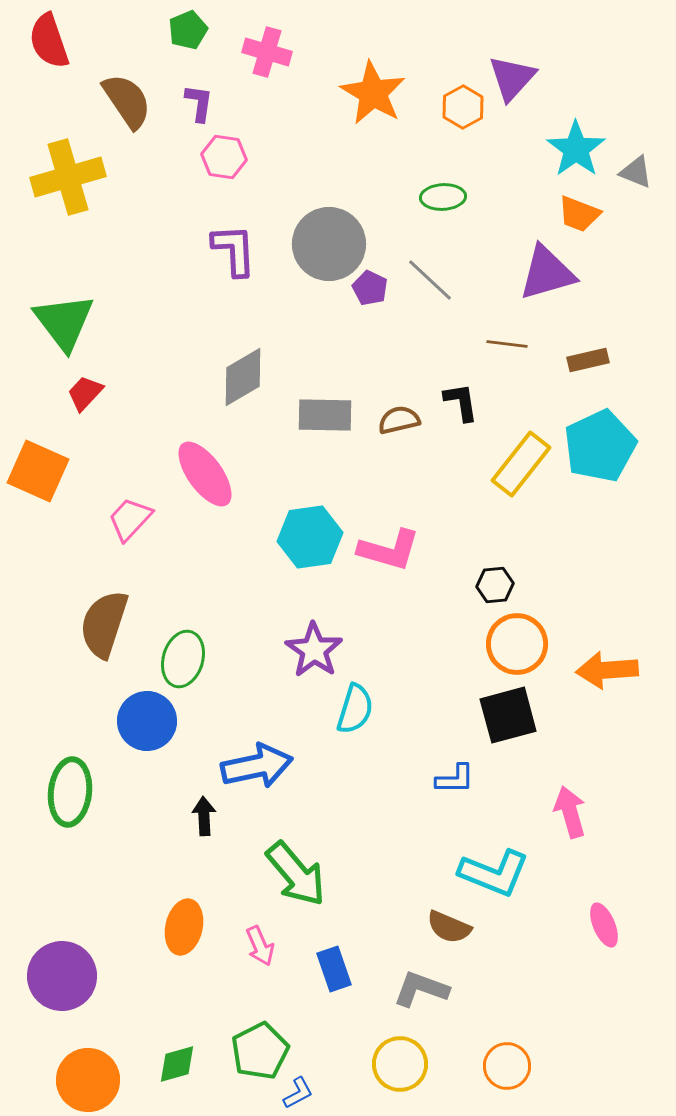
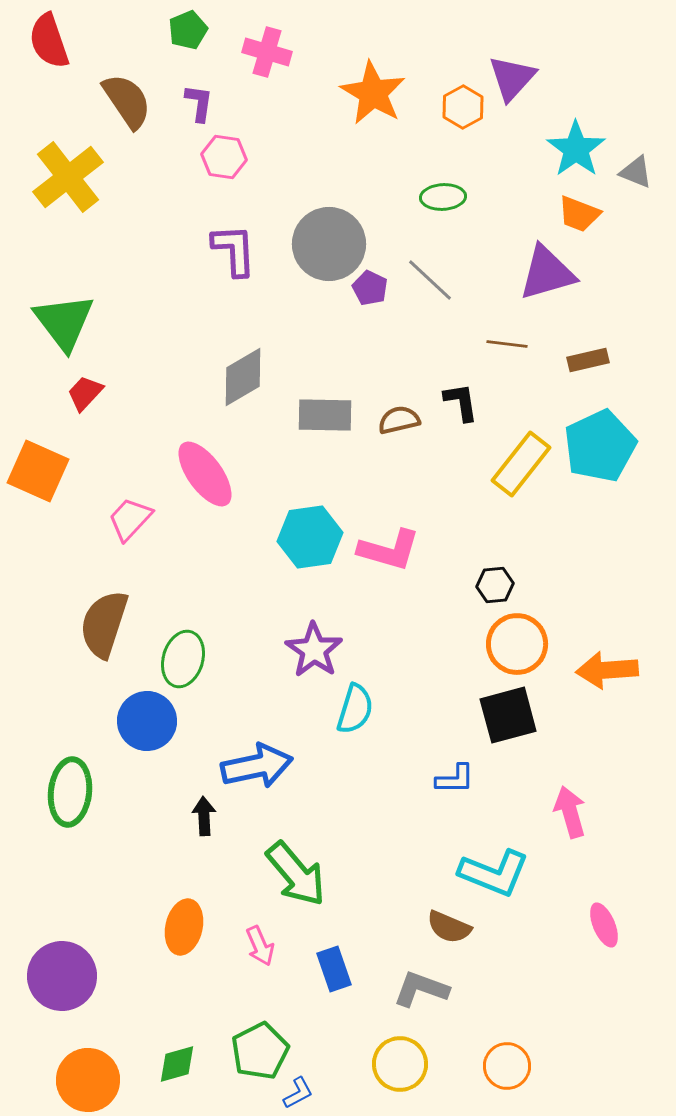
yellow cross at (68, 177): rotated 22 degrees counterclockwise
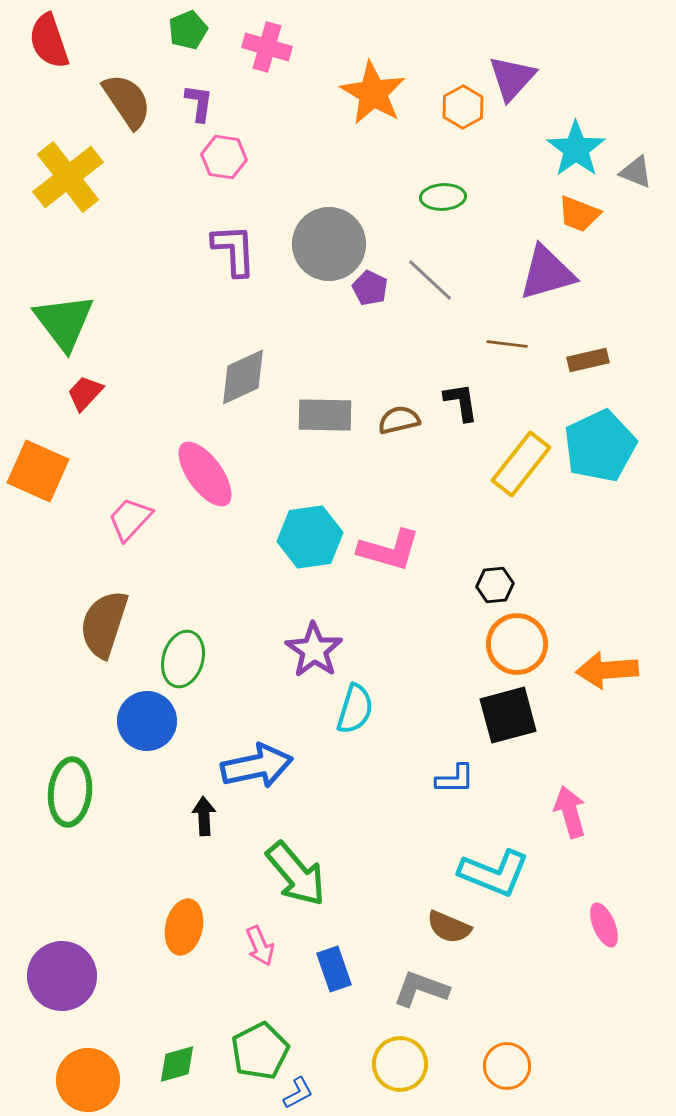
pink cross at (267, 52): moved 5 px up
gray diamond at (243, 377): rotated 6 degrees clockwise
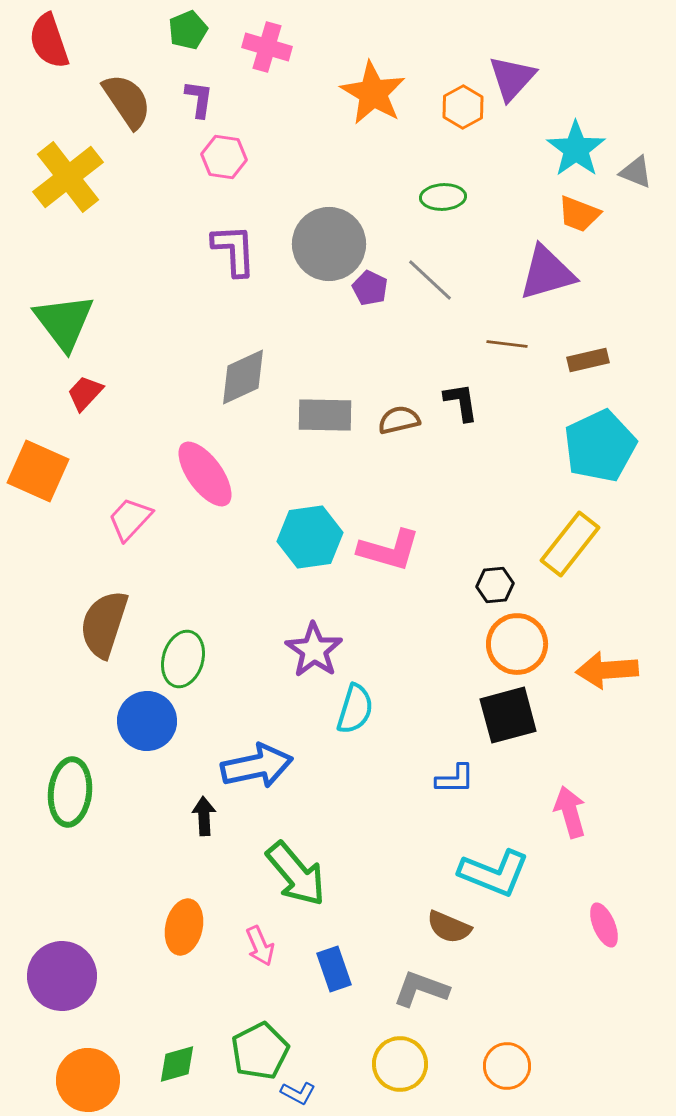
purple L-shape at (199, 103): moved 4 px up
yellow rectangle at (521, 464): moved 49 px right, 80 px down
blue L-shape at (298, 1093): rotated 56 degrees clockwise
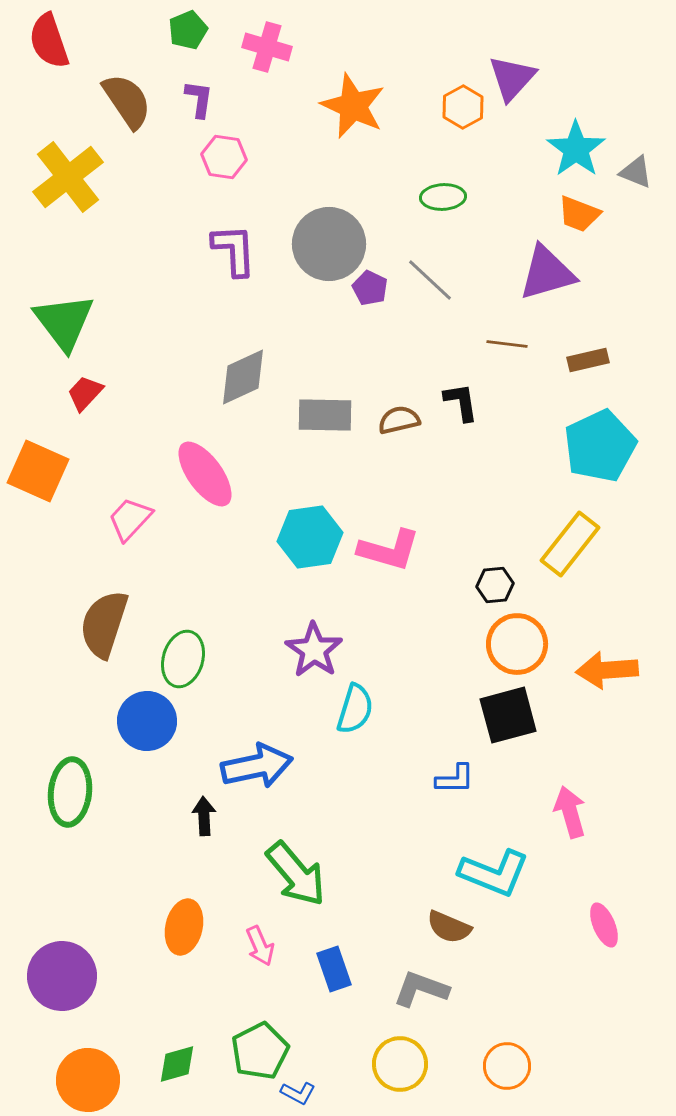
orange star at (373, 93): moved 20 px left, 13 px down; rotated 6 degrees counterclockwise
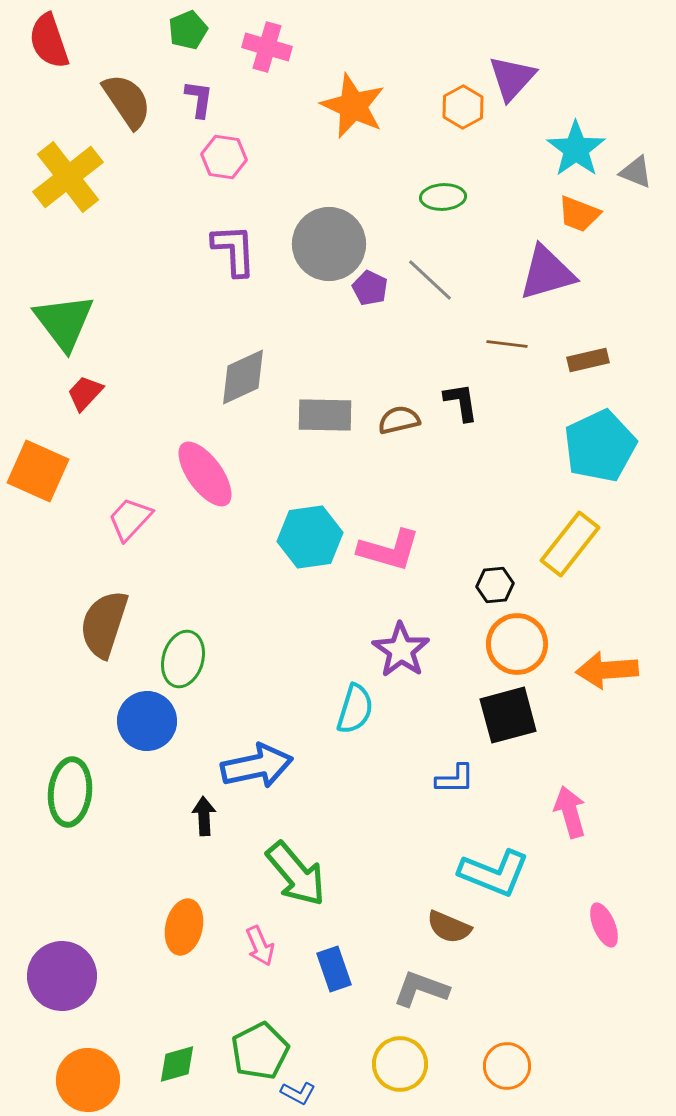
purple star at (314, 650): moved 87 px right
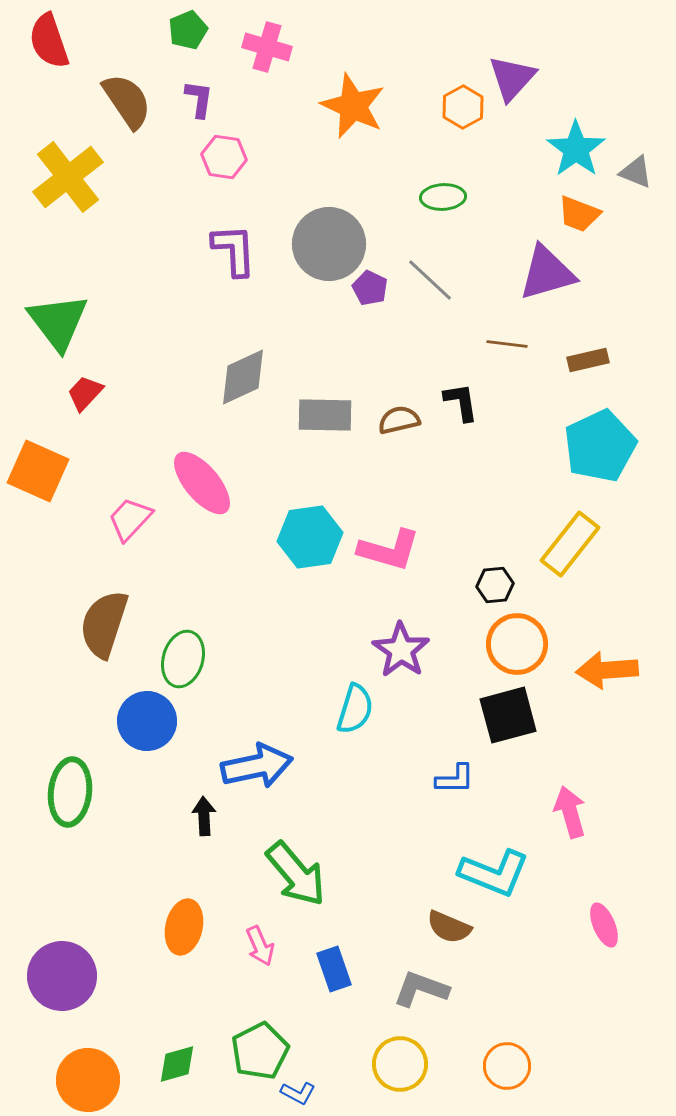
green triangle at (64, 322): moved 6 px left
pink ellipse at (205, 474): moved 3 px left, 9 px down; rotated 4 degrees counterclockwise
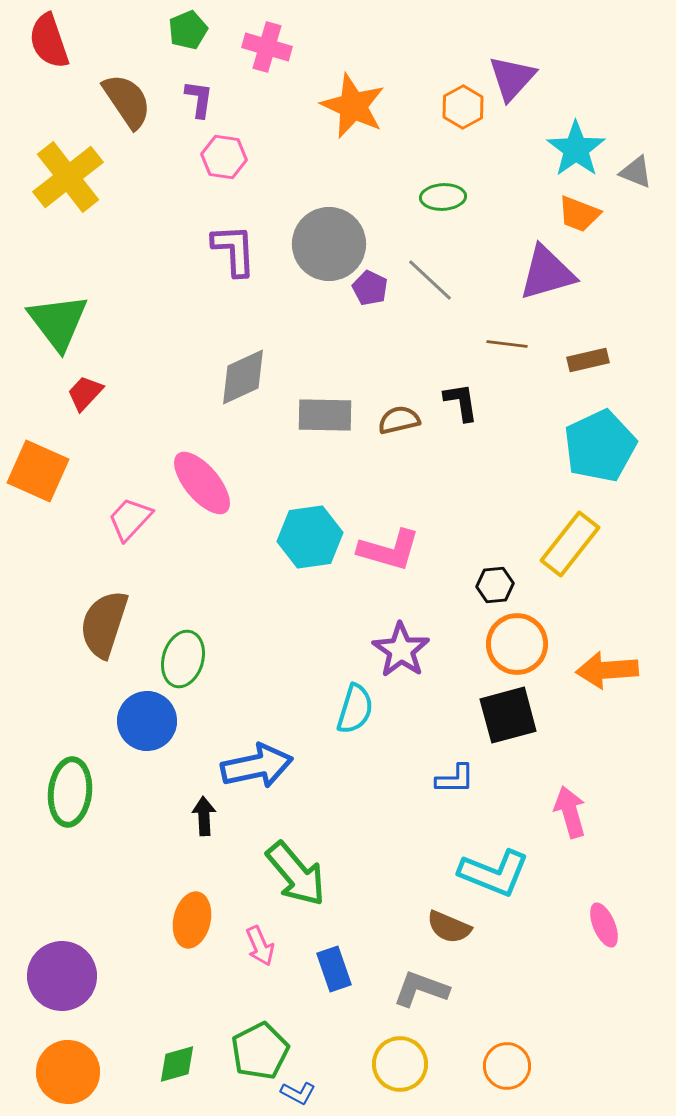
orange ellipse at (184, 927): moved 8 px right, 7 px up
orange circle at (88, 1080): moved 20 px left, 8 px up
